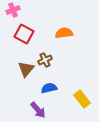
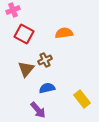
blue semicircle: moved 2 px left
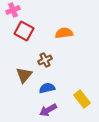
red square: moved 3 px up
brown triangle: moved 2 px left, 6 px down
purple arrow: moved 10 px right; rotated 102 degrees clockwise
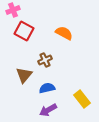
orange semicircle: rotated 36 degrees clockwise
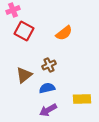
orange semicircle: rotated 114 degrees clockwise
brown cross: moved 4 px right, 5 px down
brown triangle: rotated 12 degrees clockwise
yellow rectangle: rotated 54 degrees counterclockwise
